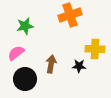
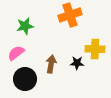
black star: moved 2 px left, 3 px up
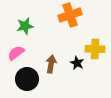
black star: rotated 24 degrees clockwise
black circle: moved 2 px right
